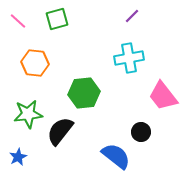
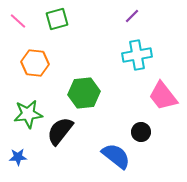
cyan cross: moved 8 px right, 3 px up
blue star: rotated 24 degrees clockwise
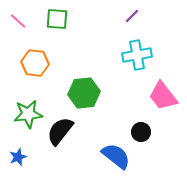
green square: rotated 20 degrees clockwise
blue star: rotated 18 degrees counterclockwise
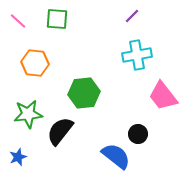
black circle: moved 3 px left, 2 px down
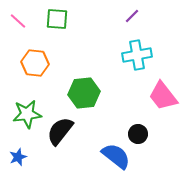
green star: moved 1 px left
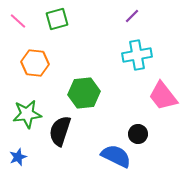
green square: rotated 20 degrees counterclockwise
black semicircle: rotated 20 degrees counterclockwise
blue semicircle: rotated 12 degrees counterclockwise
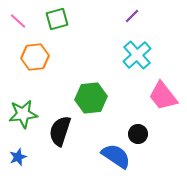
cyan cross: rotated 32 degrees counterclockwise
orange hexagon: moved 6 px up; rotated 12 degrees counterclockwise
green hexagon: moved 7 px right, 5 px down
green star: moved 4 px left
blue semicircle: rotated 8 degrees clockwise
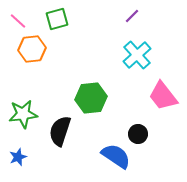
orange hexagon: moved 3 px left, 8 px up
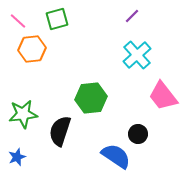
blue star: moved 1 px left
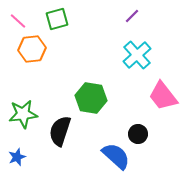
green hexagon: rotated 16 degrees clockwise
blue semicircle: rotated 8 degrees clockwise
